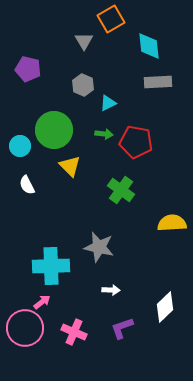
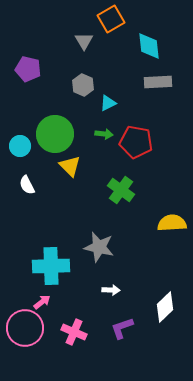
green circle: moved 1 px right, 4 px down
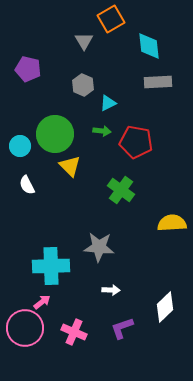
green arrow: moved 2 px left, 3 px up
gray star: rotated 8 degrees counterclockwise
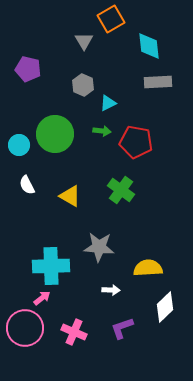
cyan circle: moved 1 px left, 1 px up
yellow triangle: moved 30 px down; rotated 15 degrees counterclockwise
yellow semicircle: moved 24 px left, 45 px down
pink arrow: moved 4 px up
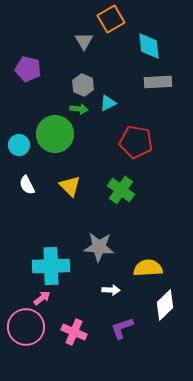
green arrow: moved 23 px left, 22 px up
yellow triangle: moved 10 px up; rotated 15 degrees clockwise
white diamond: moved 2 px up
pink circle: moved 1 px right, 1 px up
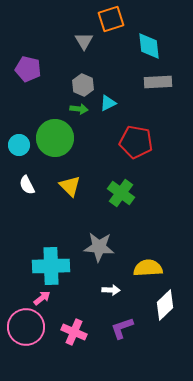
orange square: rotated 12 degrees clockwise
green circle: moved 4 px down
green cross: moved 3 px down
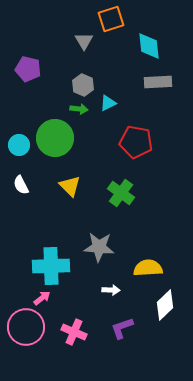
white semicircle: moved 6 px left
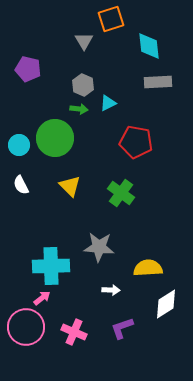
white diamond: moved 1 px right, 1 px up; rotated 12 degrees clockwise
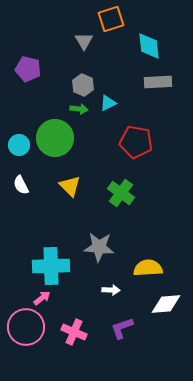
white diamond: rotated 28 degrees clockwise
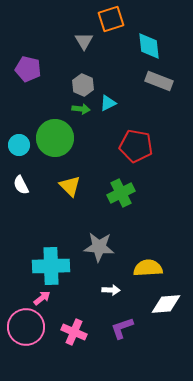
gray rectangle: moved 1 px right, 1 px up; rotated 24 degrees clockwise
green arrow: moved 2 px right
red pentagon: moved 4 px down
green cross: rotated 28 degrees clockwise
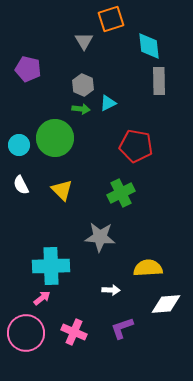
gray rectangle: rotated 68 degrees clockwise
yellow triangle: moved 8 px left, 4 px down
gray star: moved 1 px right, 10 px up
pink circle: moved 6 px down
